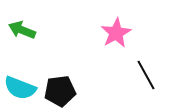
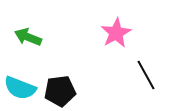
green arrow: moved 6 px right, 7 px down
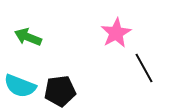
black line: moved 2 px left, 7 px up
cyan semicircle: moved 2 px up
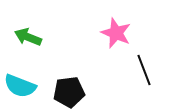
pink star: rotated 20 degrees counterclockwise
black line: moved 2 px down; rotated 8 degrees clockwise
black pentagon: moved 9 px right, 1 px down
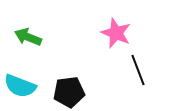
black line: moved 6 px left
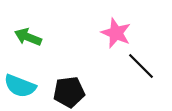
black line: moved 3 px right, 4 px up; rotated 24 degrees counterclockwise
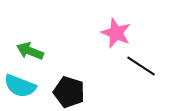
green arrow: moved 2 px right, 14 px down
black line: rotated 12 degrees counterclockwise
black pentagon: rotated 24 degrees clockwise
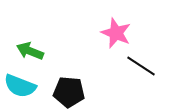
black pentagon: rotated 12 degrees counterclockwise
